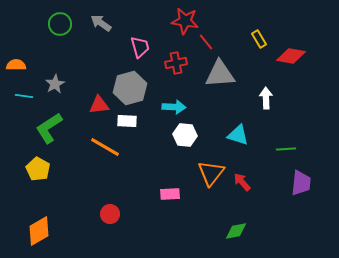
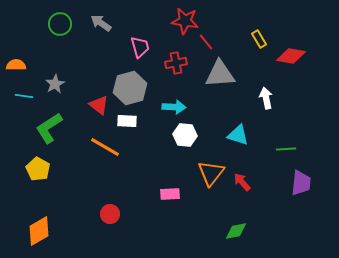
white arrow: rotated 10 degrees counterclockwise
red triangle: rotated 45 degrees clockwise
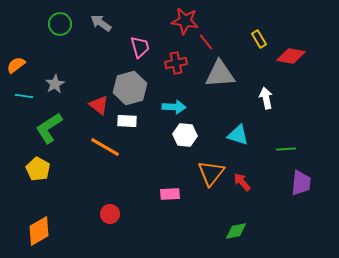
orange semicircle: rotated 36 degrees counterclockwise
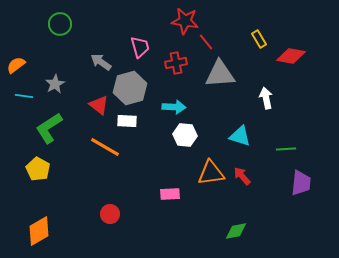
gray arrow: moved 39 px down
cyan triangle: moved 2 px right, 1 px down
orange triangle: rotated 44 degrees clockwise
red arrow: moved 6 px up
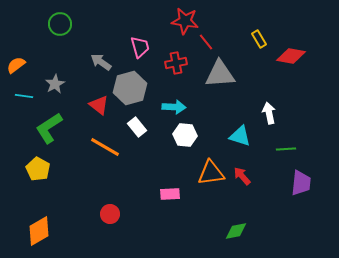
white arrow: moved 3 px right, 15 px down
white rectangle: moved 10 px right, 6 px down; rotated 48 degrees clockwise
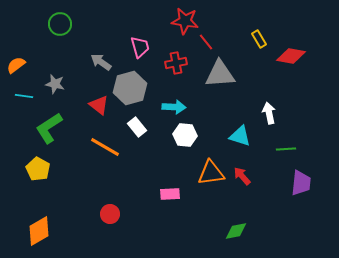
gray star: rotated 30 degrees counterclockwise
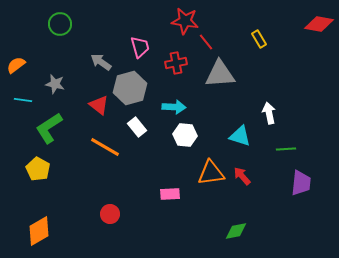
red diamond: moved 28 px right, 32 px up
cyan line: moved 1 px left, 4 px down
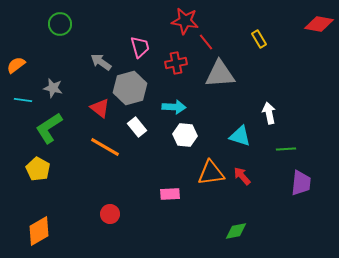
gray star: moved 2 px left, 4 px down
red triangle: moved 1 px right, 3 px down
